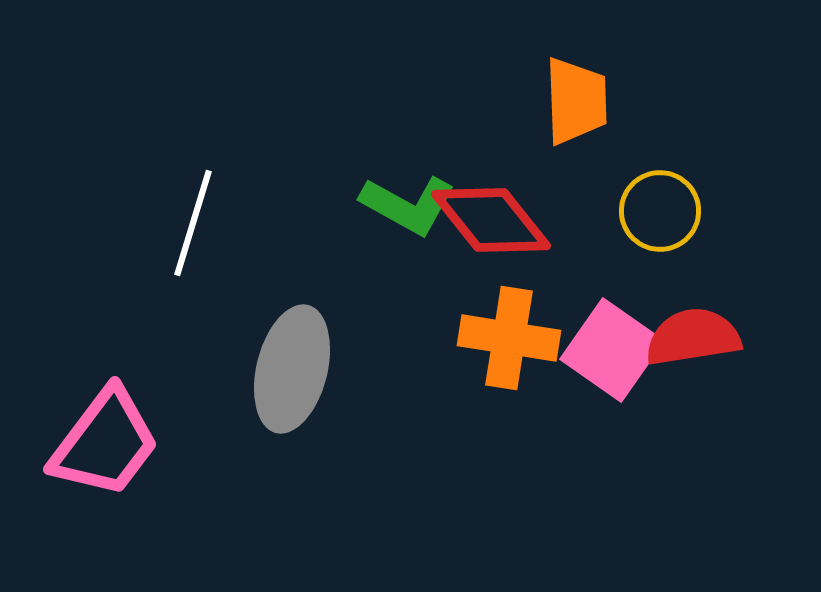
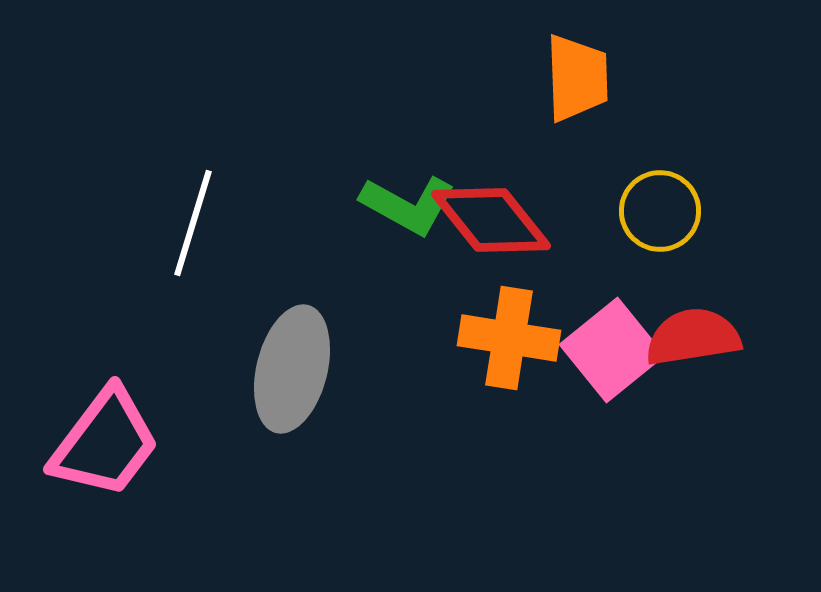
orange trapezoid: moved 1 px right, 23 px up
pink square: rotated 16 degrees clockwise
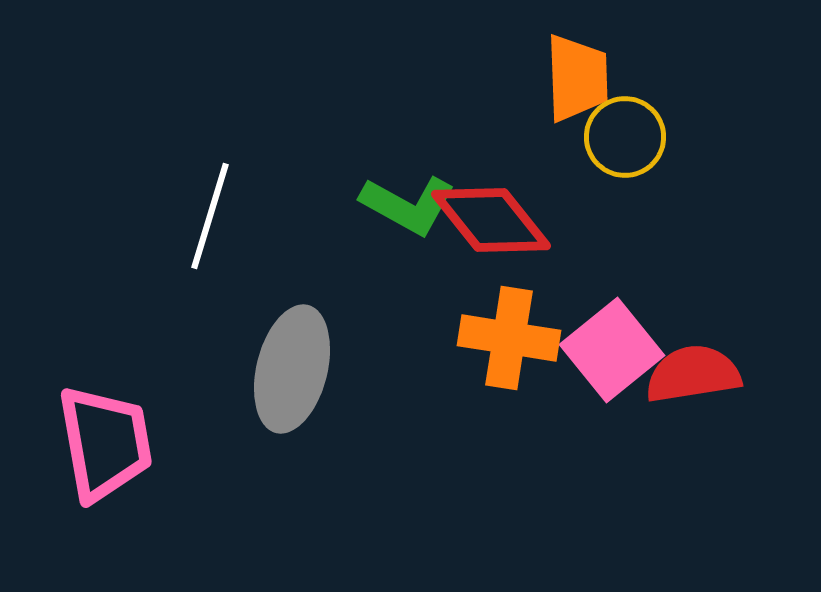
yellow circle: moved 35 px left, 74 px up
white line: moved 17 px right, 7 px up
red semicircle: moved 37 px down
pink trapezoid: rotated 47 degrees counterclockwise
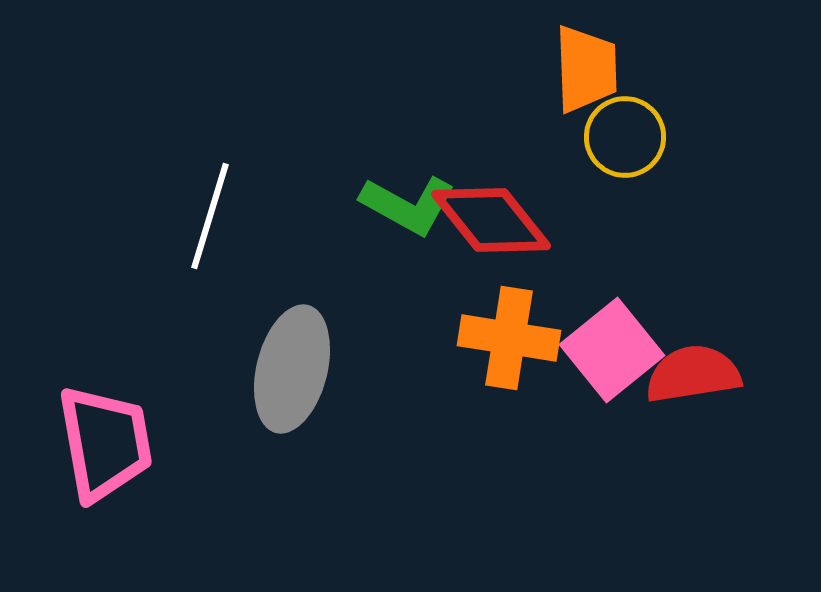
orange trapezoid: moved 9 px right, 9 px up
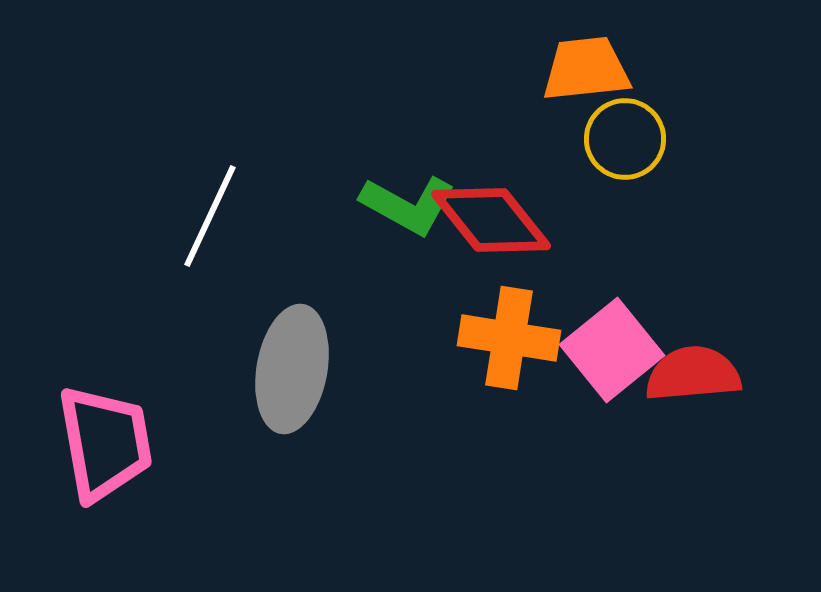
orange trapezoid: rotated 94 degrees counterclockwise
yellow circle: moved 2 px down
white line: rotated 8 degrees clockwise
gray ellipse: rotated 4 degrees counterclockwise
red semicircle: rotated 4 degrees clockwise
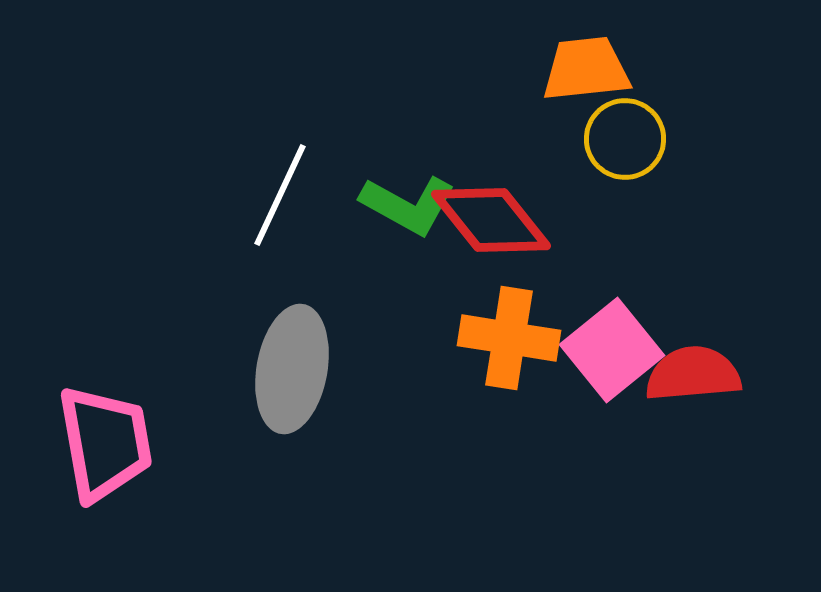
white line: moved 70 px right, 21 px up
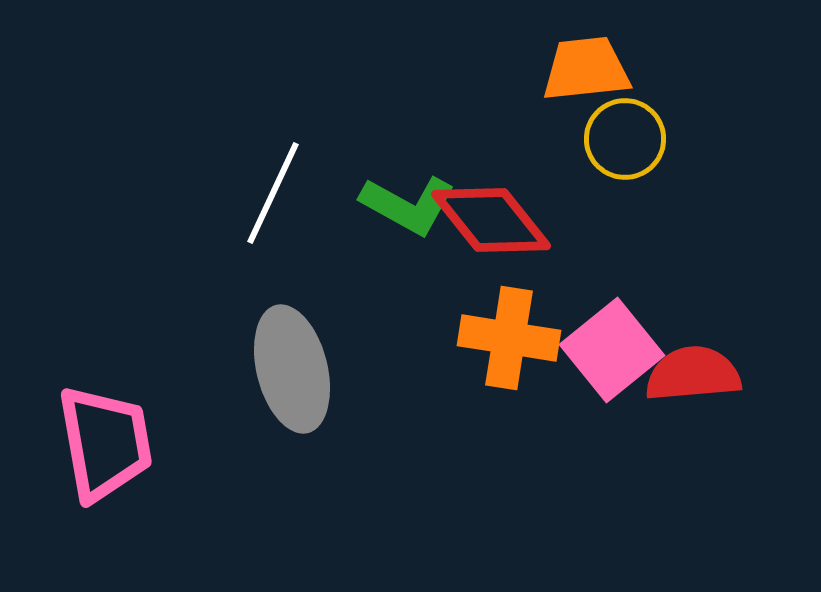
white line: moved 7 px left, 2 px up
gray ellipse: rotated 24 degrees counterclockwise
